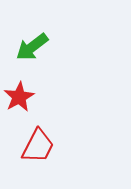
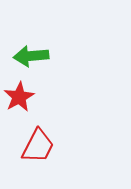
green arrow: moved 1 px left, 9 px down; rotated 32 degrees clockwise
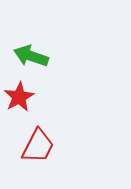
green arrow: rotated 24 degrees clockwise
